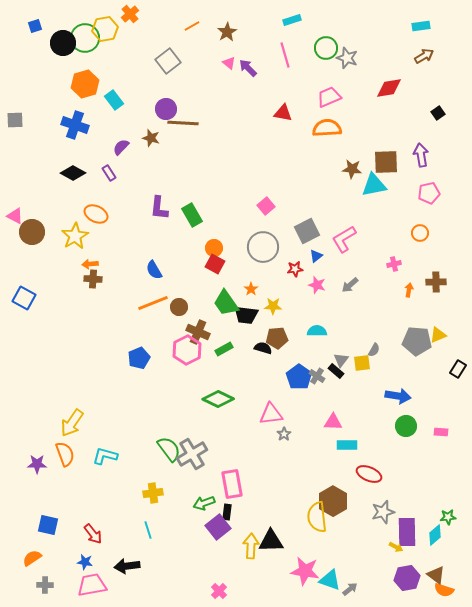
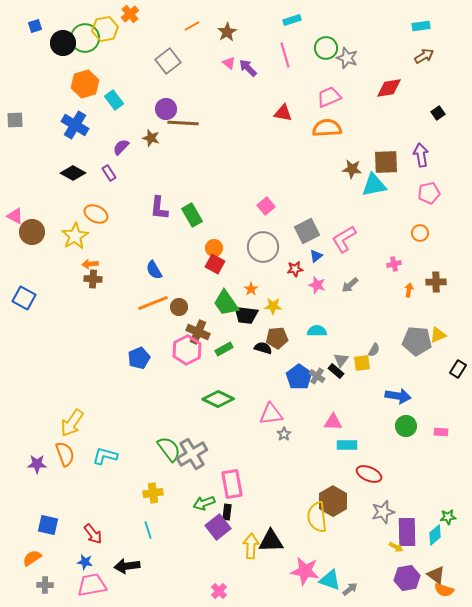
blue cross at (75, 125): rotated 12 degrees clockwise
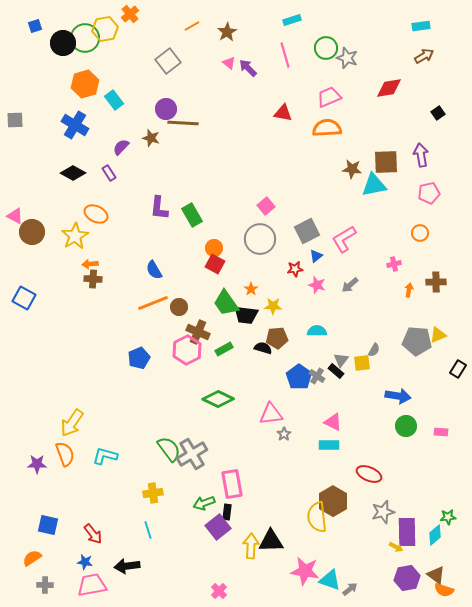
gray circle at (263, 247): moved 3 px left, 8 px up
pink triangle at (333, 422): rotated 24 degrees clockwise
cyan rectangle at (347, 445): moved 18 px left
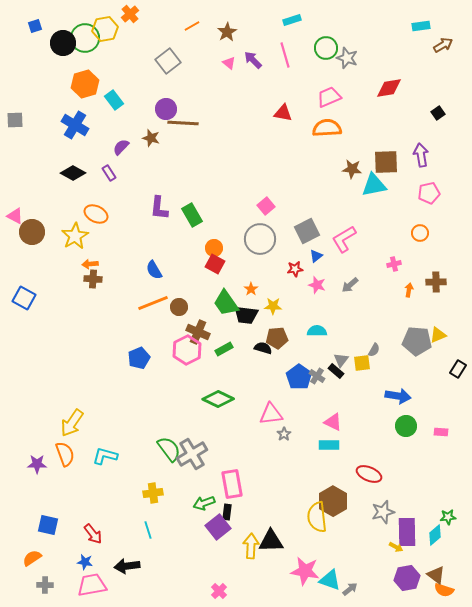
brown arrow at (424, 56): moved 19 px right, 11 px up
purple arrow at (248, 68): moved 5 px right, 8 px up
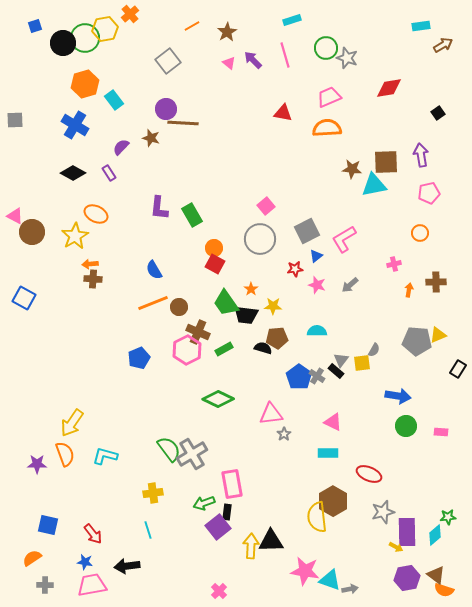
cyan rectangle at (329, 445): moved 1 px left, 8 px down
gray arrow at (350, 589): rotated 28 degrees clockwise
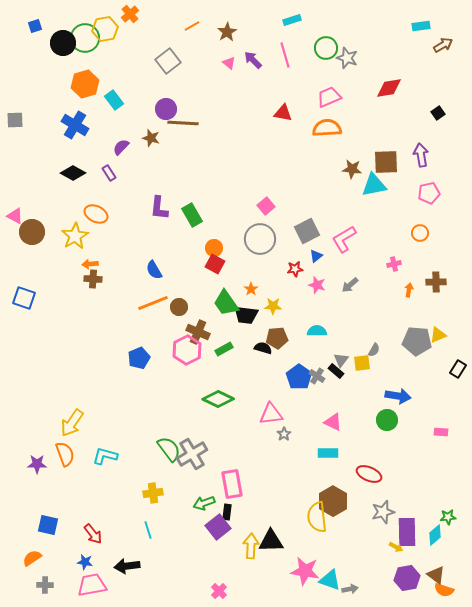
blue square at (24, 298): rotated 10 degrees counterclockwise
green circle at (406, 426): moved 19 px left, 6 px up
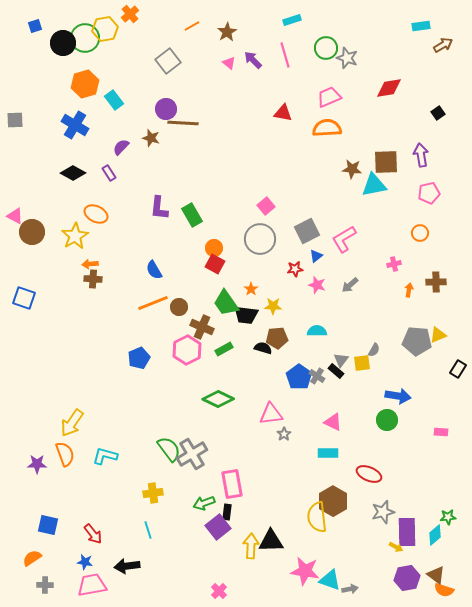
brown cross at (198, 332): moved 4 px right, 5 px up
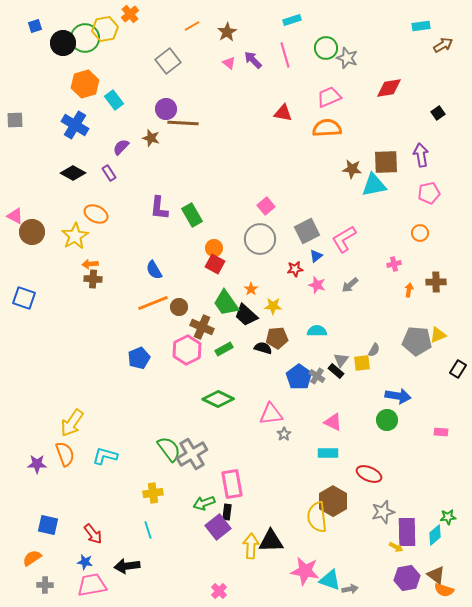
black trapezoid at (246, 315): rotated 35 degrees clockwise
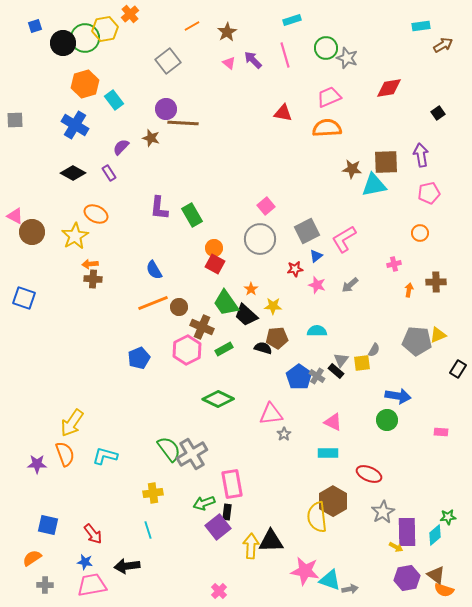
gray star at (383, 512): rotated 15 degrees counterclockwise
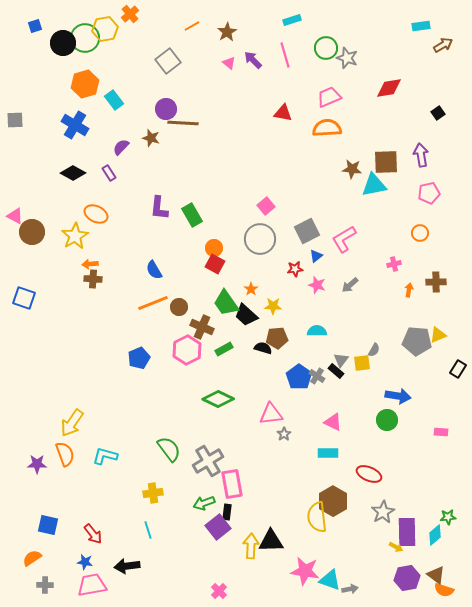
gray cross at (192, 454): moved 16 px right, 7 px down
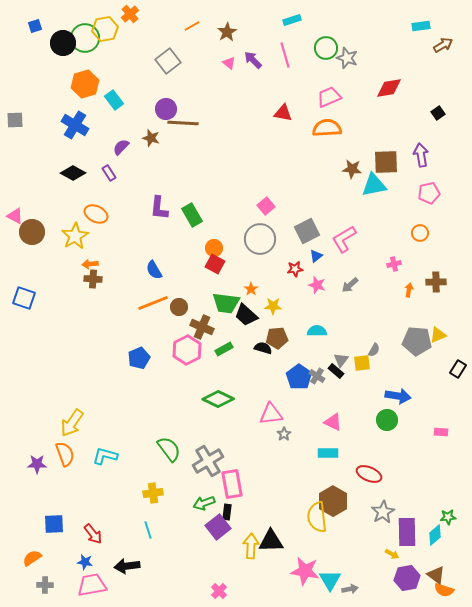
green trapezoid at (226, 303): rotated 48 degrees counterclockwise
blue square at (48, 525): moved 6 px right, 1 px up; rotated 15 degrees counterclockwise
yellow arrow at (396, 547): moved 4 px left, 7 px down
cyan triangle at (330, 580): rotated 40 degrees clockwise
